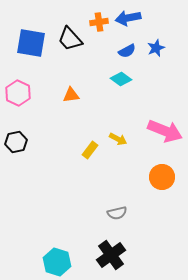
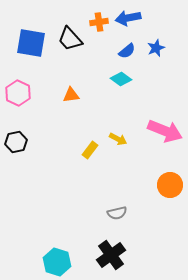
blue semicircle: rotated 12 degrees counterclockwise
orange circle: moved 8 px right, 8 px down
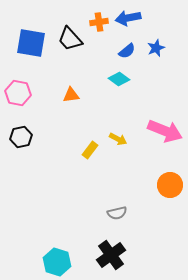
cyan diamond: moved 2 px left
pink hexagon: rotated 15 degrees counterclockwise
black hexagon: moved 5 px right, 5 px up
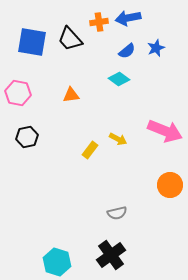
blue square: moved 1 px right, 1 px up
black hexagon: moved 6 px right
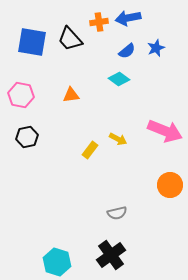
pink hexagon: moved 3 px right, 2 px down
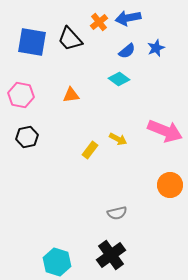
orange cross: rotated 30 degrees counterclockwise
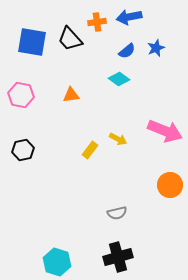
blue arrow: moved 1 px right, 1 px up
orange cross: moved 2 px left; rotated 30 degrees clockwise
black hexagon: moved 4 px left, 13 px down
black cross: moved 7 px right, 2 px down; rotated 20 degrees clockwise
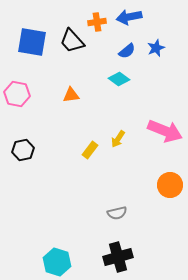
black trapezoid: moved 2 px right, 2 px down
pink hexagon: moved 4 px left, 1 px up
yellow arrow: rotated 96 degrees clockwise
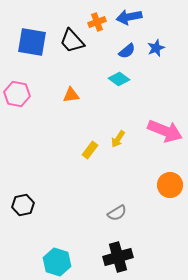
orange cross: rotated 12 degrees counterclockwise
black hexagon: moved 55 px down
gray semicircle: rotated 18 degrees counterclockwise
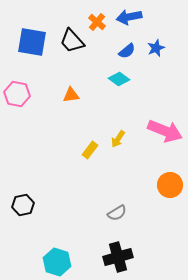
orange cross: rotated 30 degrees counterclockwise
